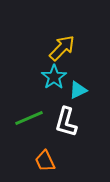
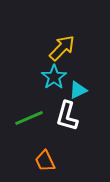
white L-shape: moved 1 px right, 6 px up
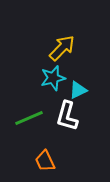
cyan star: moved 1 px left, 1 px down; rotated 20 degrees clockwise
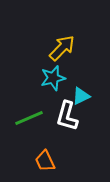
cyan triangle: moved 3 px right, 6 px down
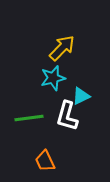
green line: rotated 16 degrees clockwise
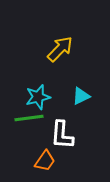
yellow arrow: moved 2 px left, 1 px down
cyan star: moved 15 px left, 19 px down
white L-shape: moved 5 px left, 19 px down; rotated 12 degrees counterclockwise
orange trapezoid: rotated 120 degrees counterclockwise
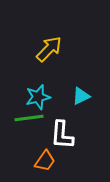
yellow arrow: moved 11 px left
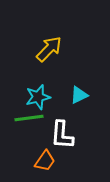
cyan triangle: moved 2 px left, 1 px up
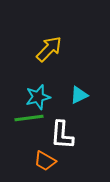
orange trapezoid: rotated 85 degrees clockwise
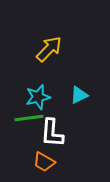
white L-shape: moved 10 px left, 2 px up
orange trapezoid: moved 1 px left, 1 px down
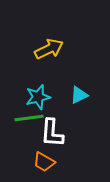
yellow arrow: rotated 20 degrees clockwise
